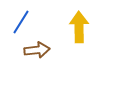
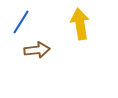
yellow arrow: moved 1 px right, 3 px up; rotated 8 degrees counterclockwise
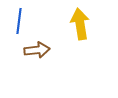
blue line: moved 2 px left, 1 px up; rotated 25 degrees counterclockwise
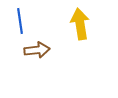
blue line: moved 1 px right; rotated 15 degrees counterclockwise
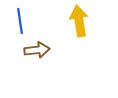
yellow arrow: moved 1 px left, 3 px up
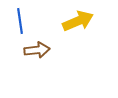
yellow arrow: moved 1 px left; rotated 76 degrees clockwise
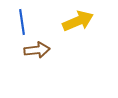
blue line: moved 2 px right, 1 px down
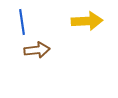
yellow arrow: moved 9 px right; rotated 20 degrees clockwise
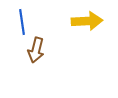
brown arrow: moved 1 px left; rotated 110 degrees clockwise
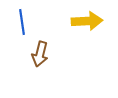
brown arrow: moved 4 px right, 4 px down
